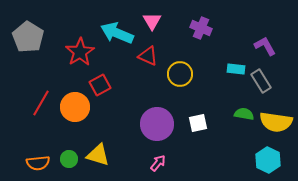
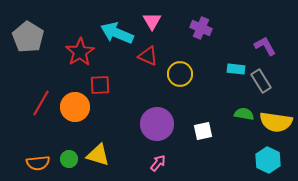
red square: rotated 25 degrees clockwise
white square: moved 5 px right, 8 px down
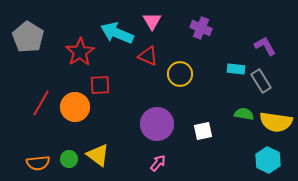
yellow triangle: rotated 20 degrees clockwise
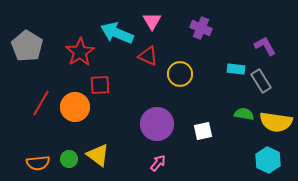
gray pentagon: moved 1 px left, 9 px down
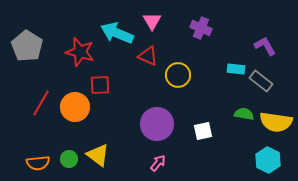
red star: rotated 24 degrees counterclockwise
yellow circle: moved 2 px left, 1 px down
gray rectangle: rotated 20 degrees counterclockwise
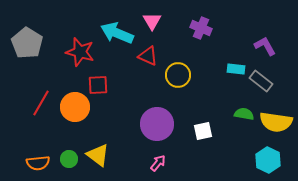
gray pentagon: moved 3 px up
red square: moved 2 px left
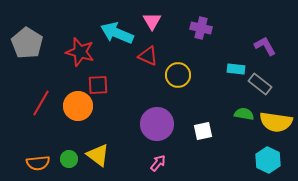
purple cross: rotated 10 degrees counterclockwise
gray rectangle: moved 1 px left, 3 px down
orange circle: moved 3 px right, 1 px up
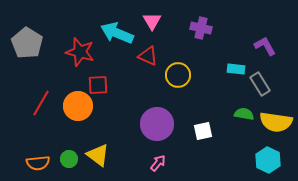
gray rectangle: rotated 20 degrees clockwise
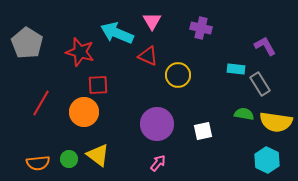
orange circle: moved 6 px right, 6 px down
cyan hexagon: moved 1 px left
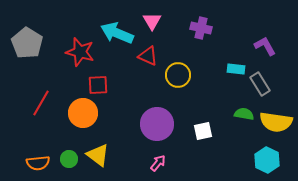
orange circle: moved 1 px left, 1 px down
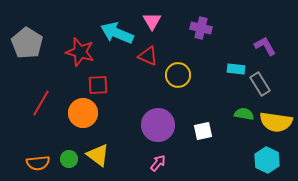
purple circle: moved 1 px right, 1 px down
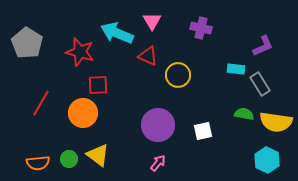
purple L-shape: moved 2 px left; rotated 95 degrees clockwise
